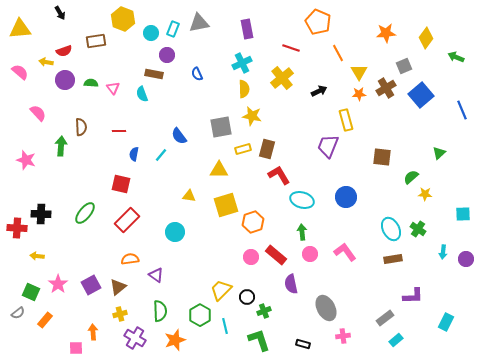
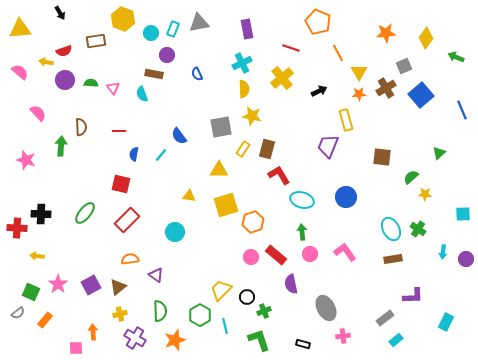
yellow rectangle at (243, 149): rotated 42 degrees counterclockwise
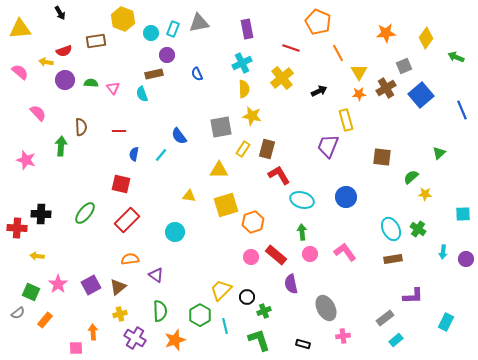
brown rectangle at (154, 74): rotated 24 degrees counterclockwise
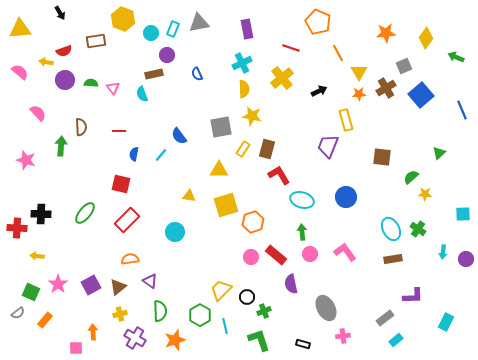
purple triangle at (156, 275): moved 6 px left, 6 px down
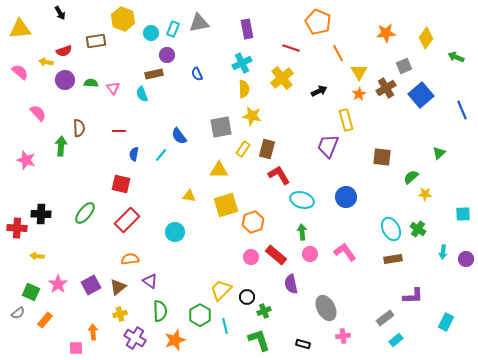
orange star at (359, 94): rotated 24 degrees counterclockwise
brown semicircle at (81, 127): moved 2 px left, 1 px down
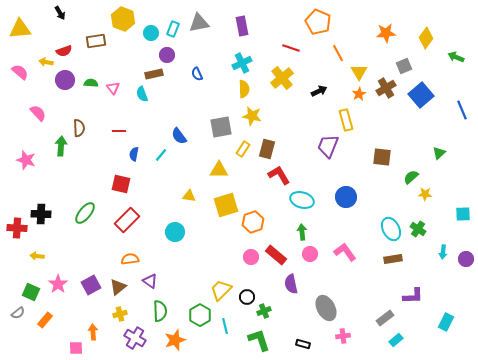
purple rectangle at (247, 29): moved 5 px left, 3 px up
